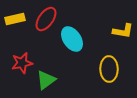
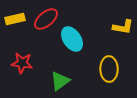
red ellipse: rotated 15 degrees clockwise
yellow L-shape: moved 4 px up
red star: rotated 20 degrees clockwise
green triangle: moved 14 px right, 1 px down
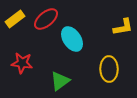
yellow rectangle: rotated 24 degrees counterclockwise
yellow L-shape: rotated 20 degrees counterclockwise
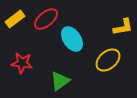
yellow ellipse: moved 1 px left, 9 px up; rotated 50 degrees clockwise
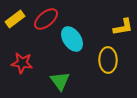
yellow ellipse: rotated 50 degrees counterclockwise
green triangle: rotated 30 degrees counterclockwise
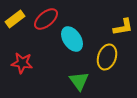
yellow ellipse: moved 1 px left, 3 px up; rotated 20 degrees clockwise
green triangle: moved 19 px right
